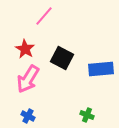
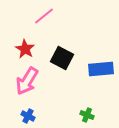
pink line: rotated 10 degrees clockwise
pink arrow: moved 1 px left, 2 px down
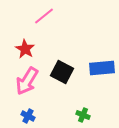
black square: moved 14 px down
blue rectangle: moved 1 px right, 1 px up
green cross: moved 4 px left
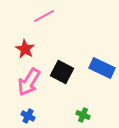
pink line: rotated 10 degrees clockwise
blue rectangle: rotated 30 degrees clockwise
pink arrow: moved 2 px right, 1 px down
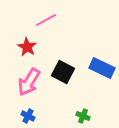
pink line: moved 2 px right, 4 px down
red star: moved 2 px right, 2 px up
black square: moved 1 px right
green cross: moved 1 px down
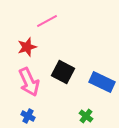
pink line: moved 1 px right, 1 px down
red star: rotated 24 degrees clockwise
blue rectangle: moved 14 px down
pink arrow: rotated 56 degrees counterclockwise
green cross: moved 3 px right; rotated 16 degrees clockwise
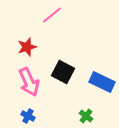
pink line: moved 5 px right, 6 px up; rotated 10 degrees counterclockwise
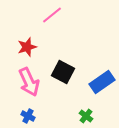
blue rectangle: rotated 60 degrees counterclockwise
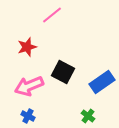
pink arrow: moved 4 px down; rotated 92 degrees clockwise
green cross: moved 2 px right
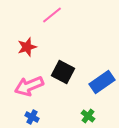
blue cross: moved 4 px right, 1 px down
